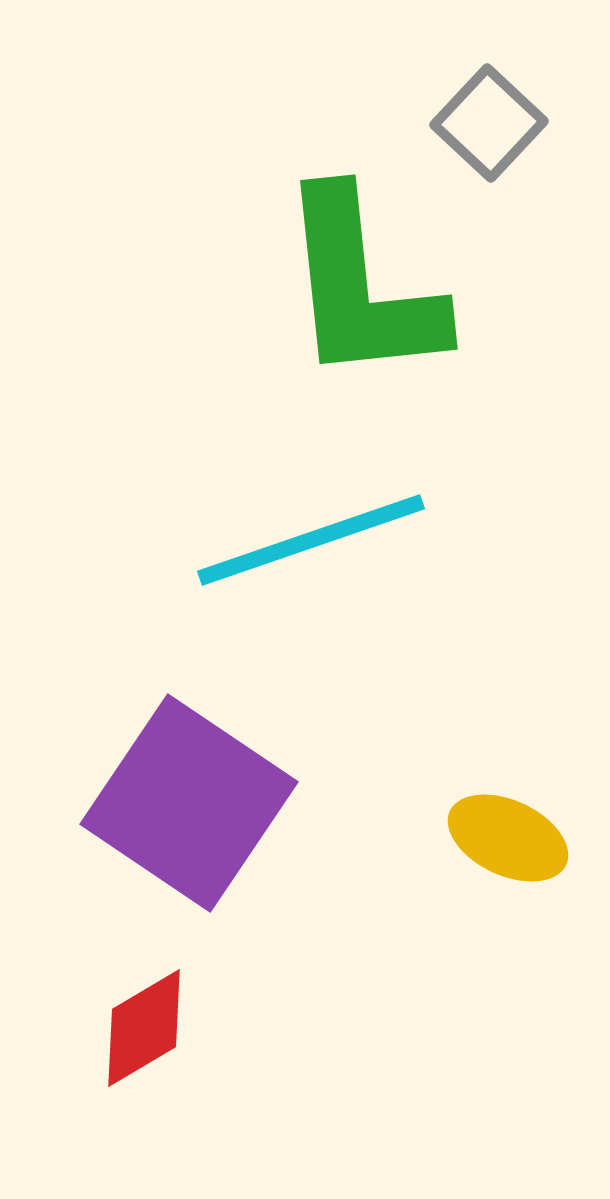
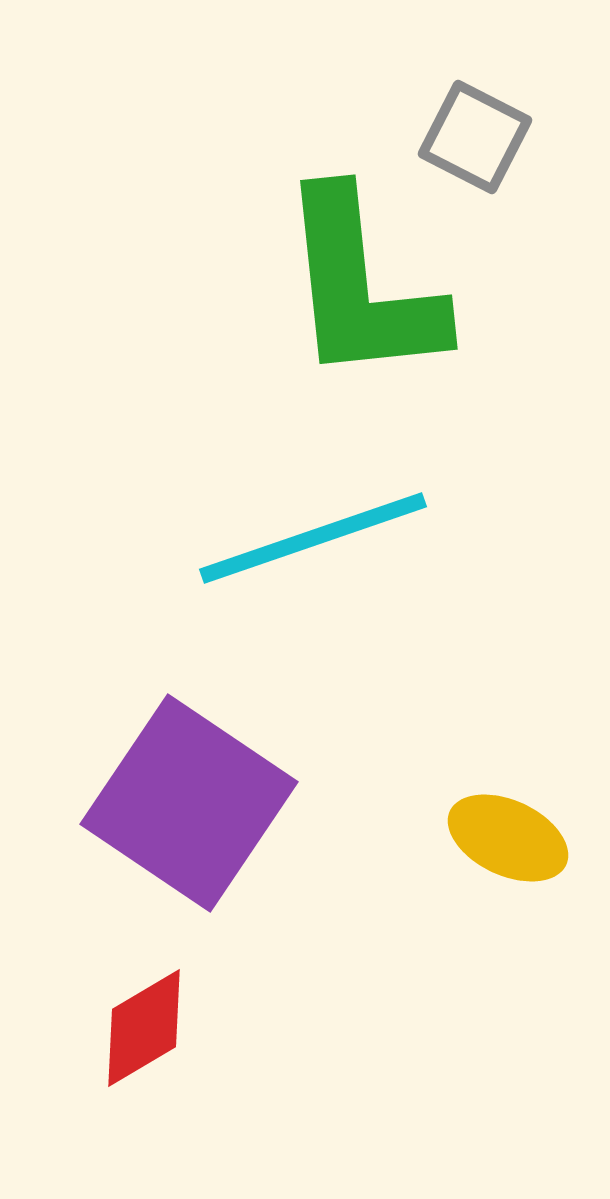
gray square: moved 14 px left, 14 px down; rotated 16 degrees counterclockwise
cyan line: moved 2 px right, 2 px up
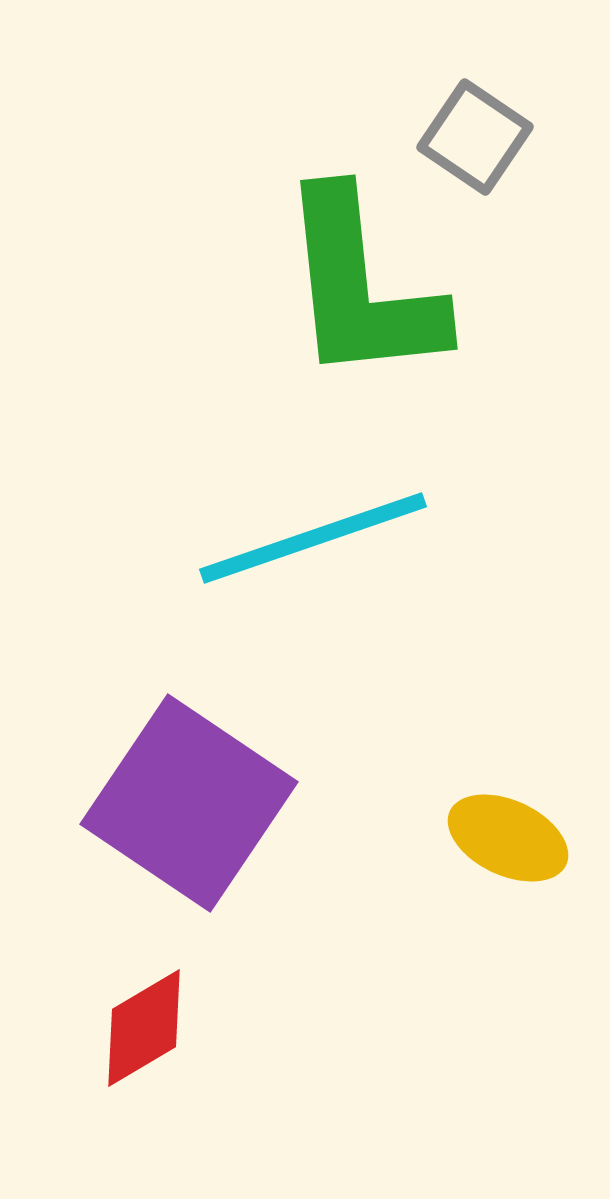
gray square: rotated 7 degrees clockwise
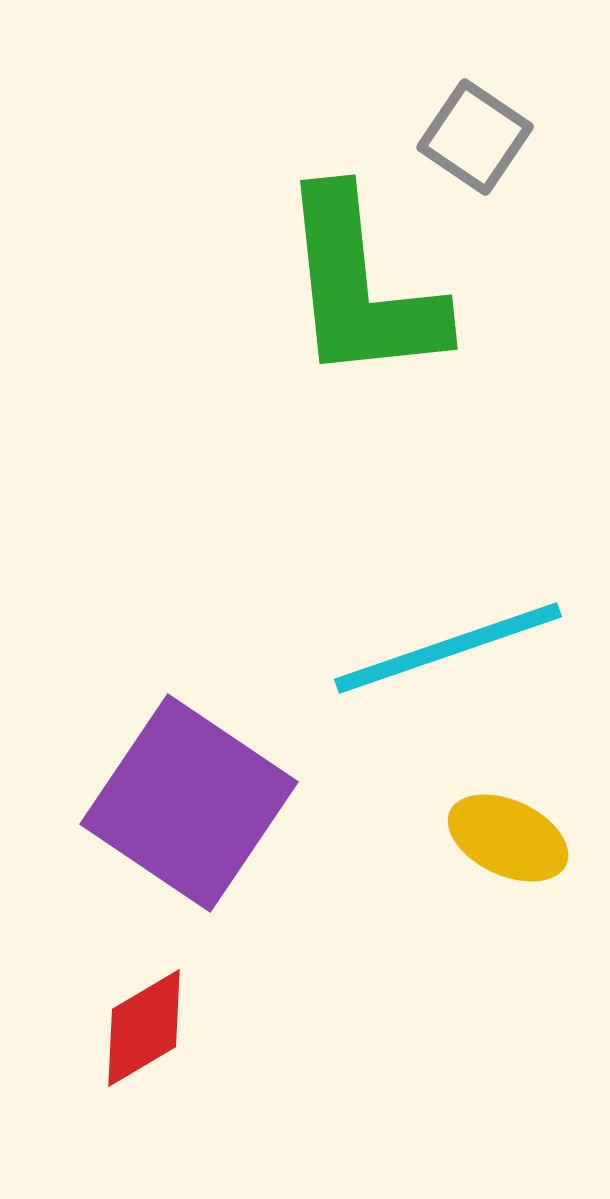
cyan line: moved 135 px right, 110 px down
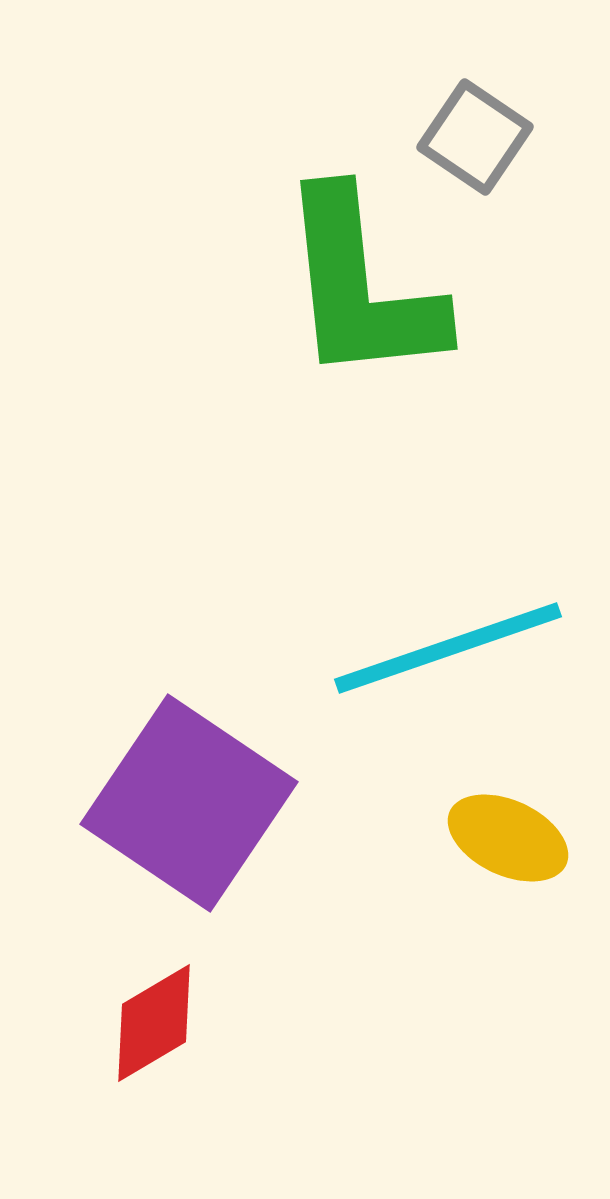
red diamond: moved 10 px right, 5 px up
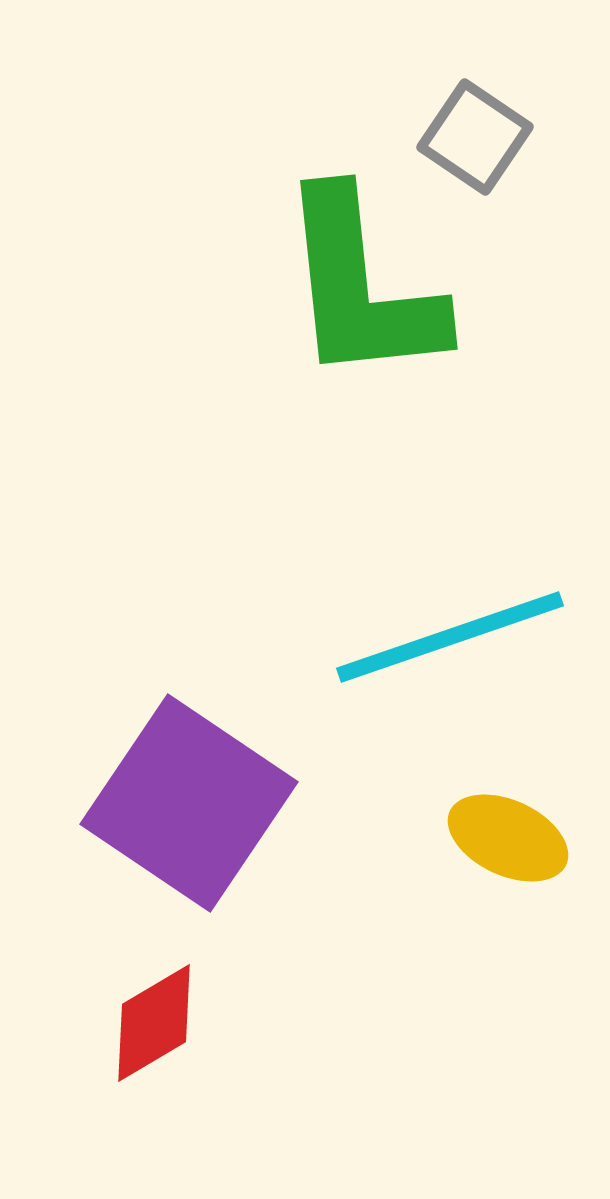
cyan line: moved 2 px right, 11 px up
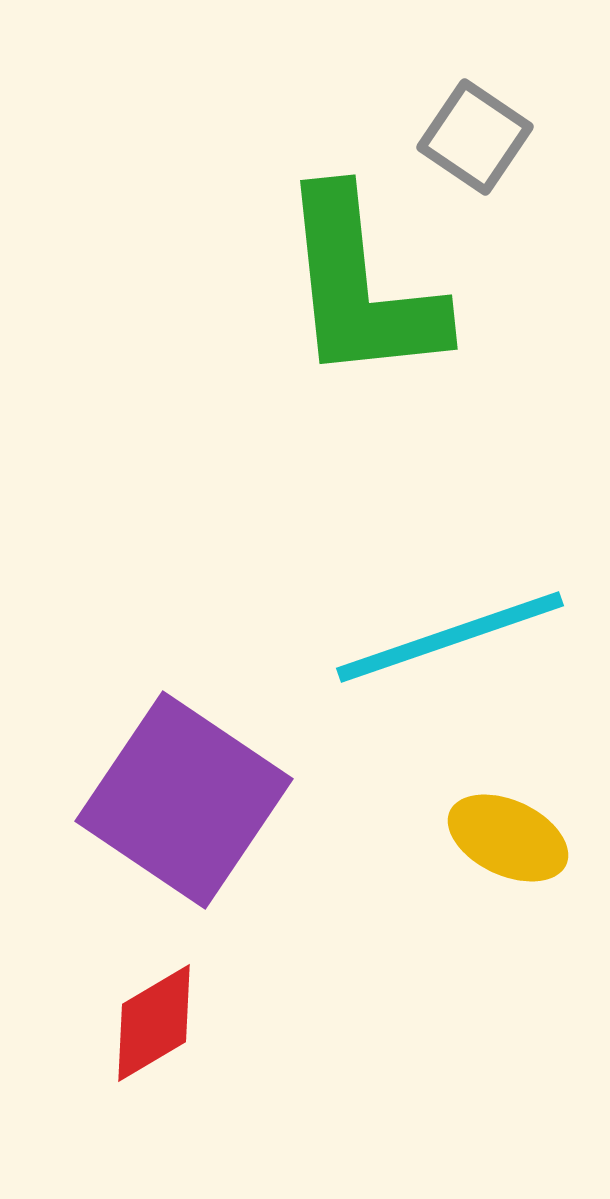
purple square: moved 5 px left, 3 px up
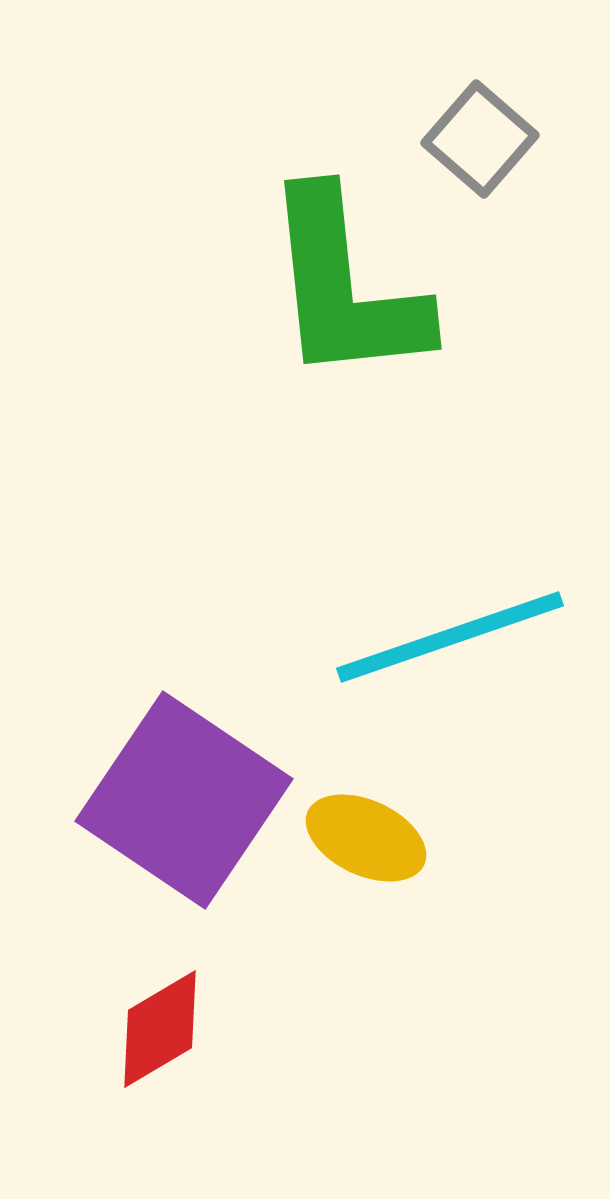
gray square: moved 5 px right, 2 px down; rotated 7 degrees clockwise
green L-shape: moved 16 px left
yellow ellipse: moved 142 px left
red diamond: moved 6 px right, 6 px down
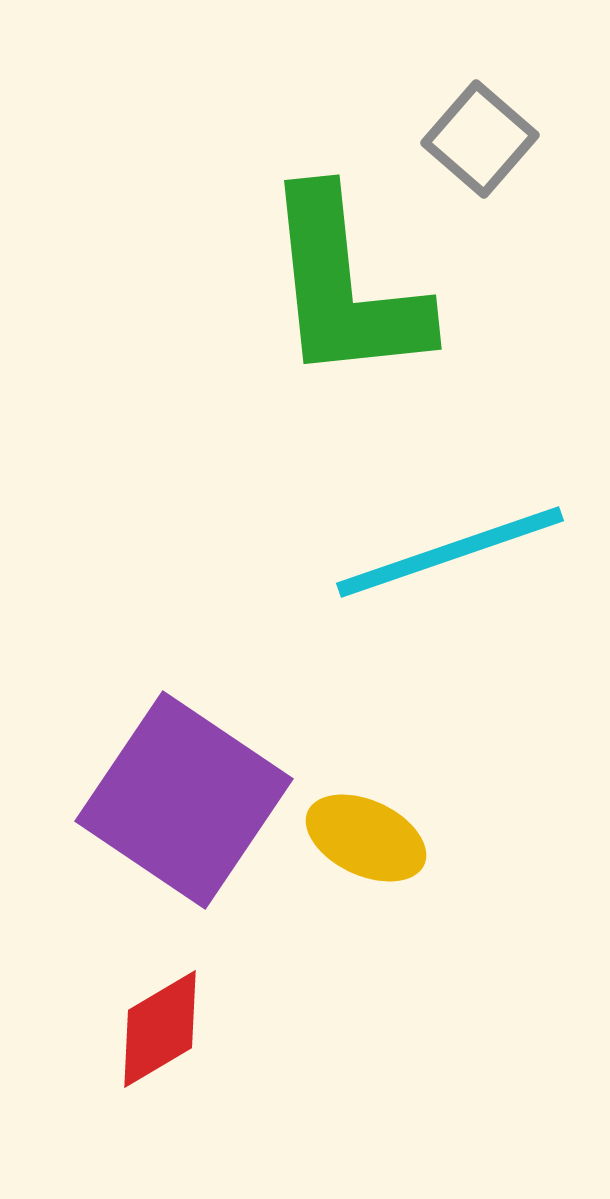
cyan line: moved 85 px up
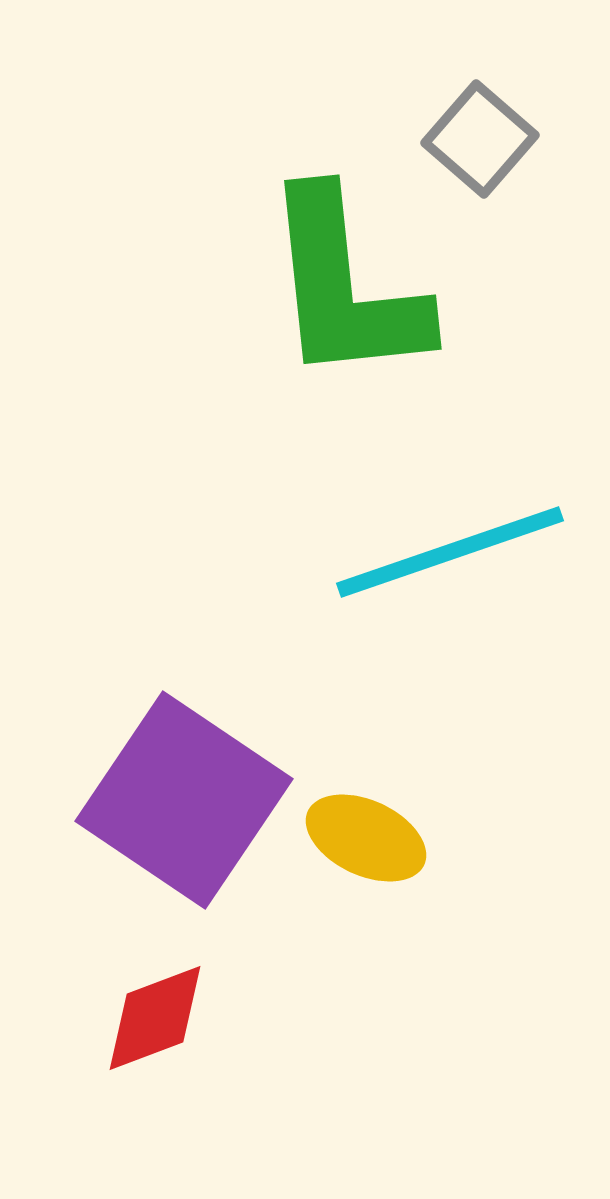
red diamond: moved 5 px left, 11 px up; rotated 10 degrees clockwise
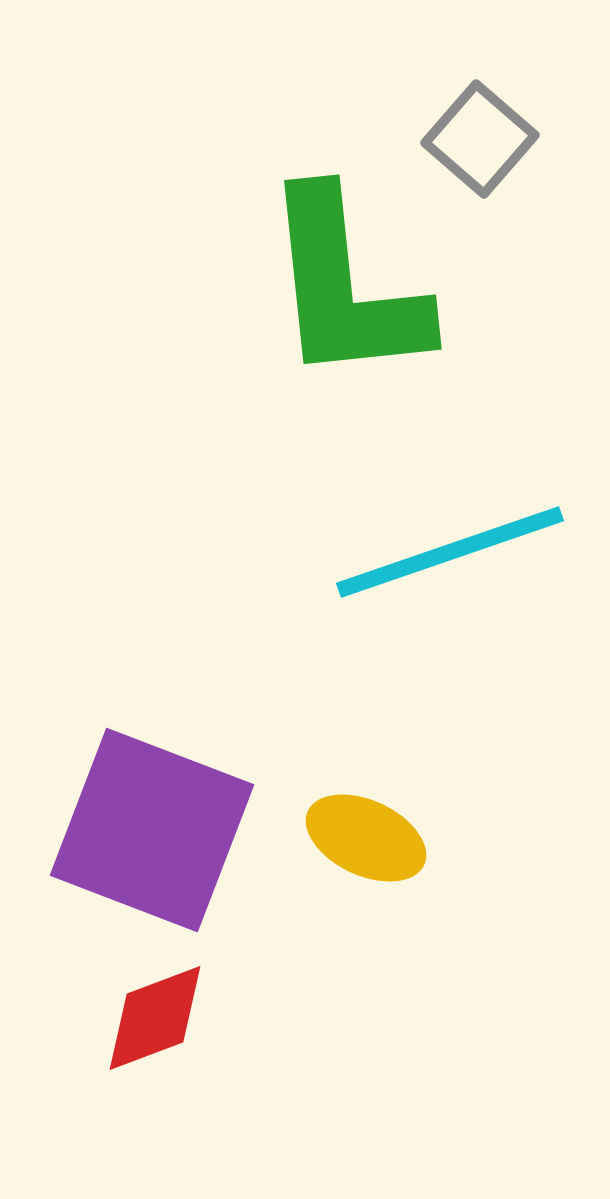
purple square: moved 32 px left, 30 px down; rotated 13 degrees counterclockwise
